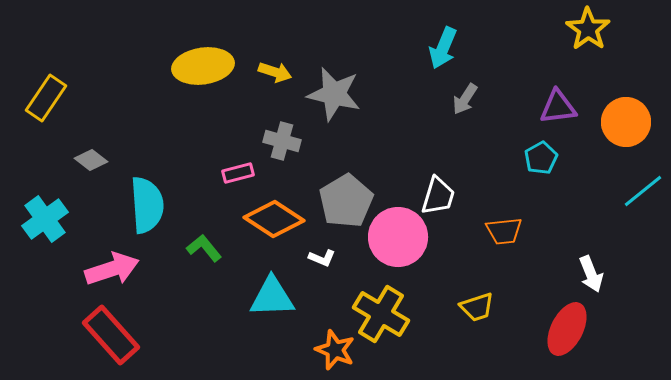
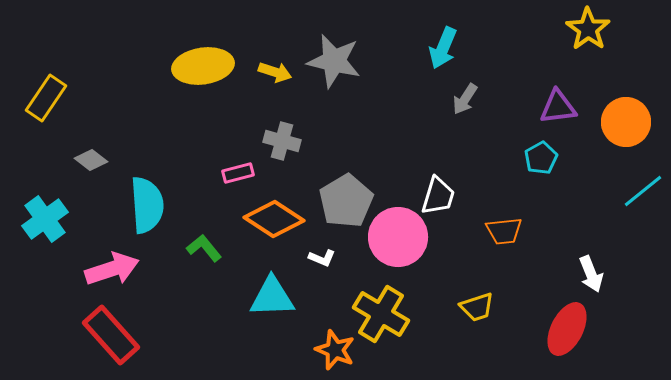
gray star: moved 33 px up
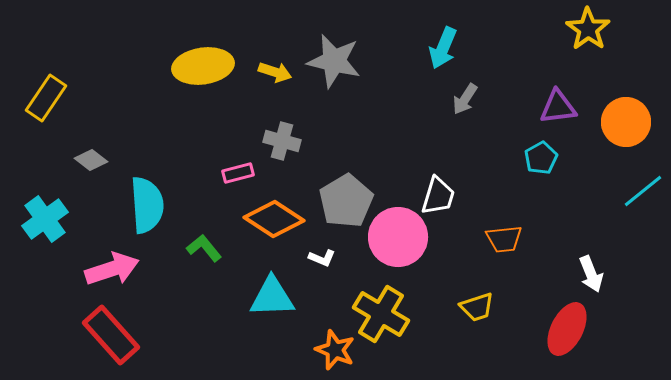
orange trapezoid: moved 8 px down
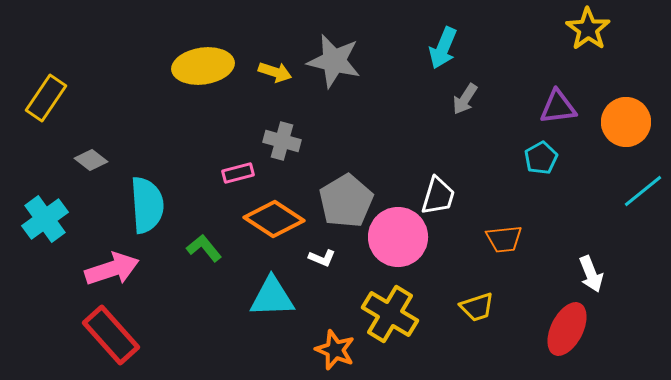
yellow cross: moved 9 px right
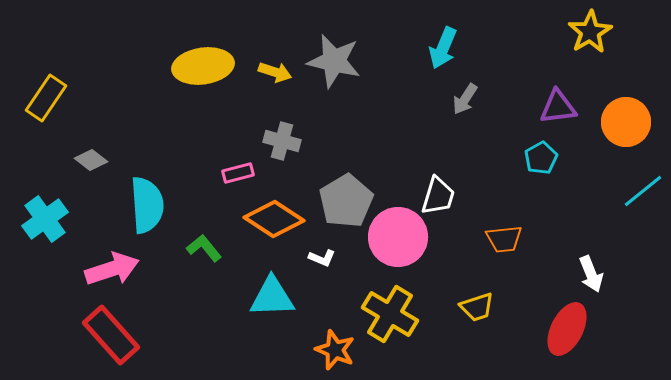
yellow star: moved 2 px right, 3 px down; rotated 6 degrees clockwise
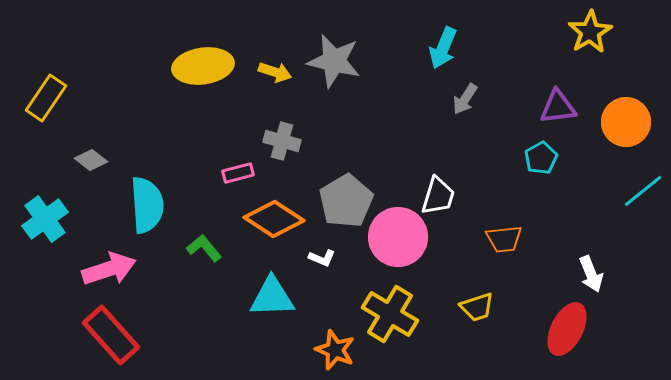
pink arrow: moved 3 px left
